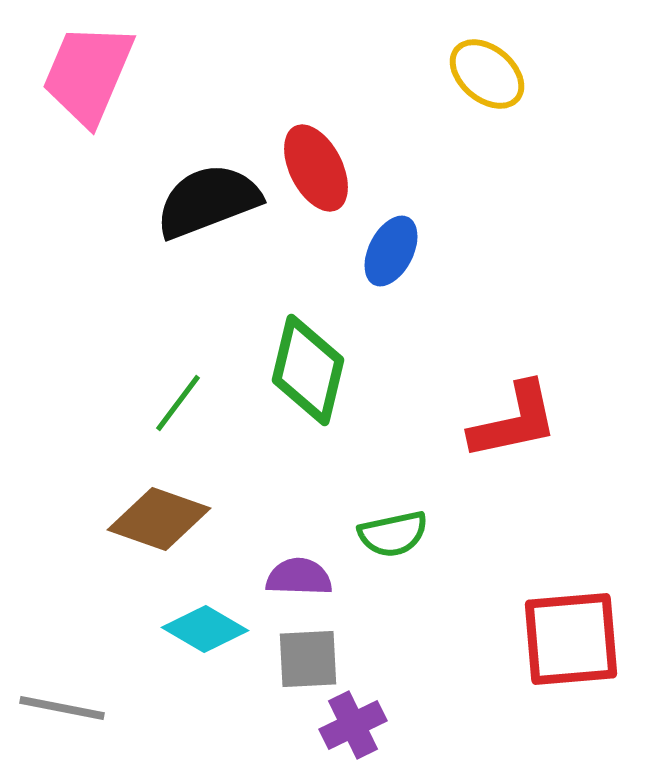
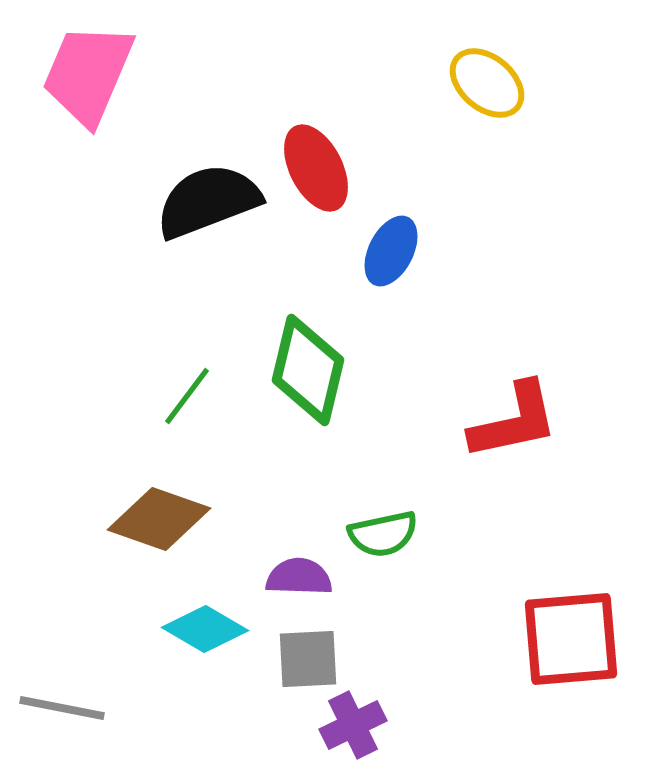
yellow ellipse: moved 9 px down
green line: moved 9 px right, 7 px up
green semicircle: moved 10 px left
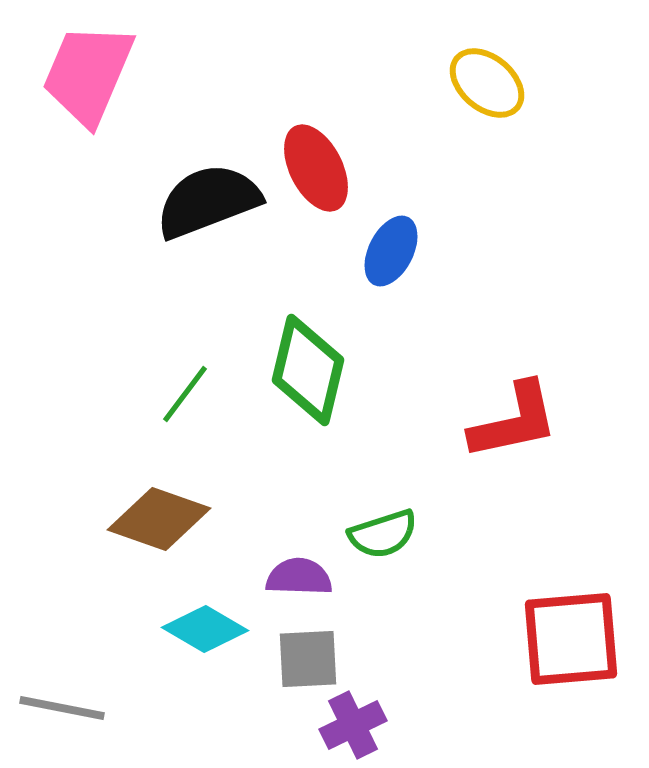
green line: moved 2 px left, 2 px up
green semicircle: rotated 6 degrees counterclockwise
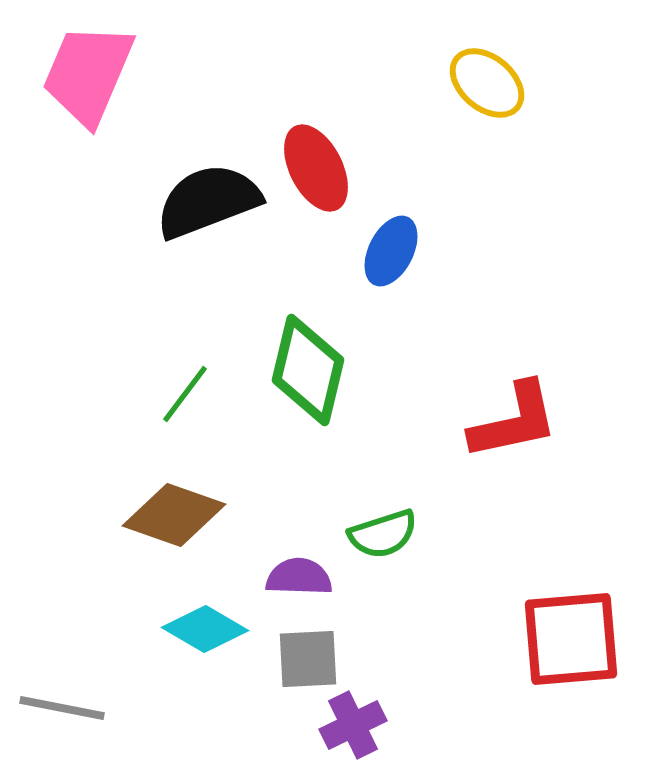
brown diamond: moved 15 px right, 4 px up
